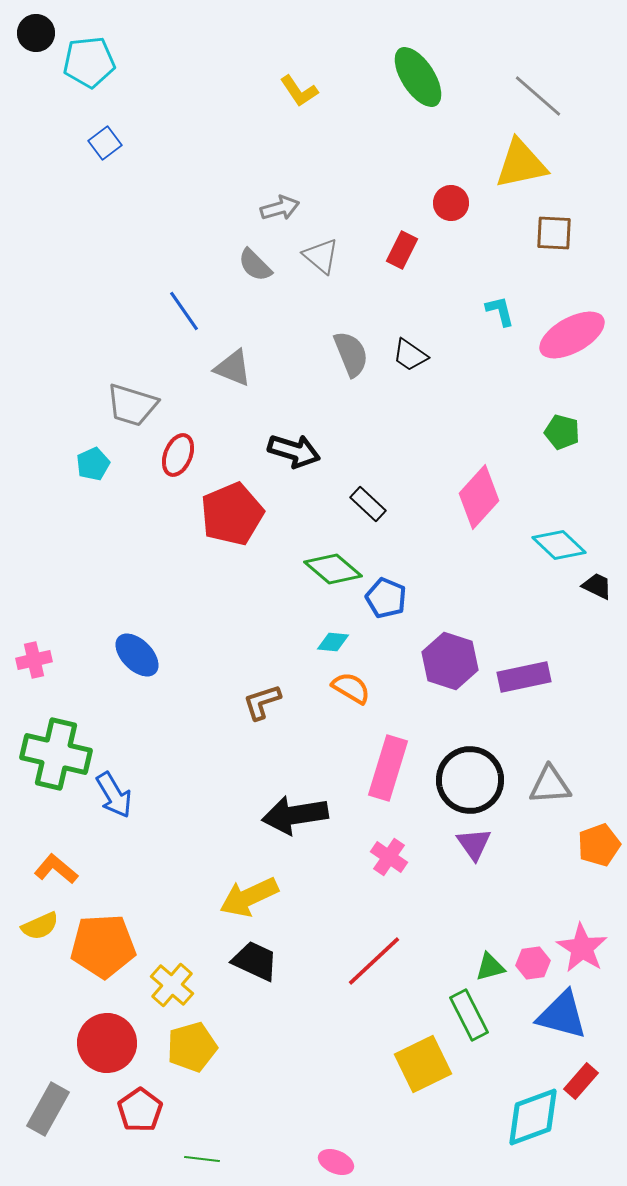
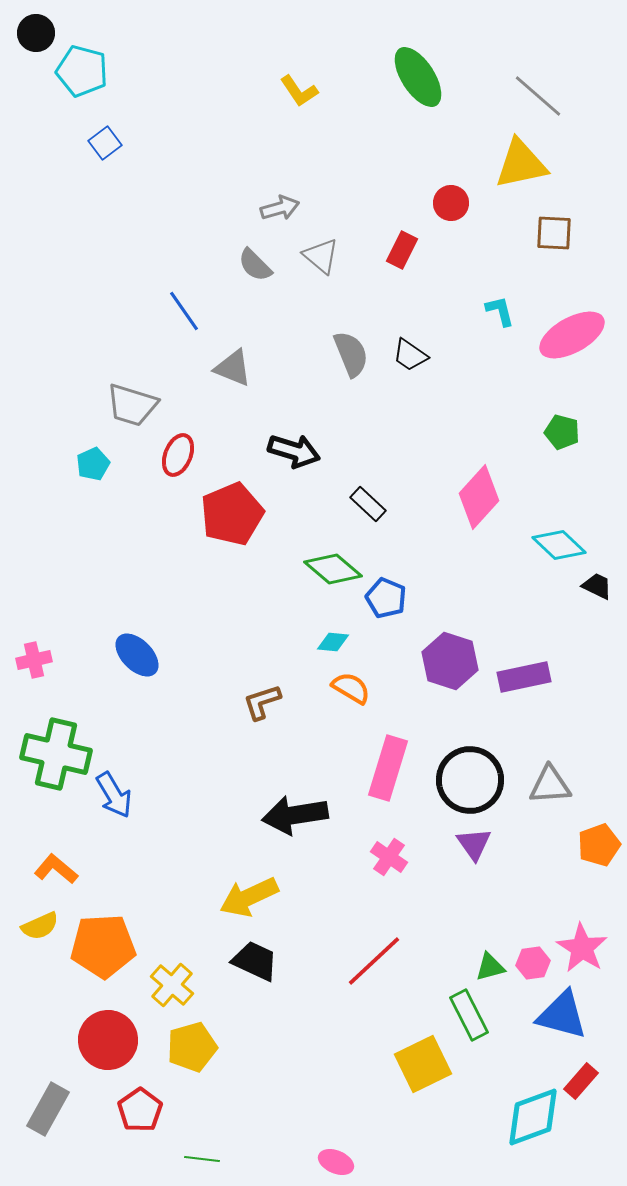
cyan pentagon at (89, 62): moved 7 px left, 9 px down; rotated 21 degrees clockwise
red circle at (107, 1043): moved 1 px right, 3 px up
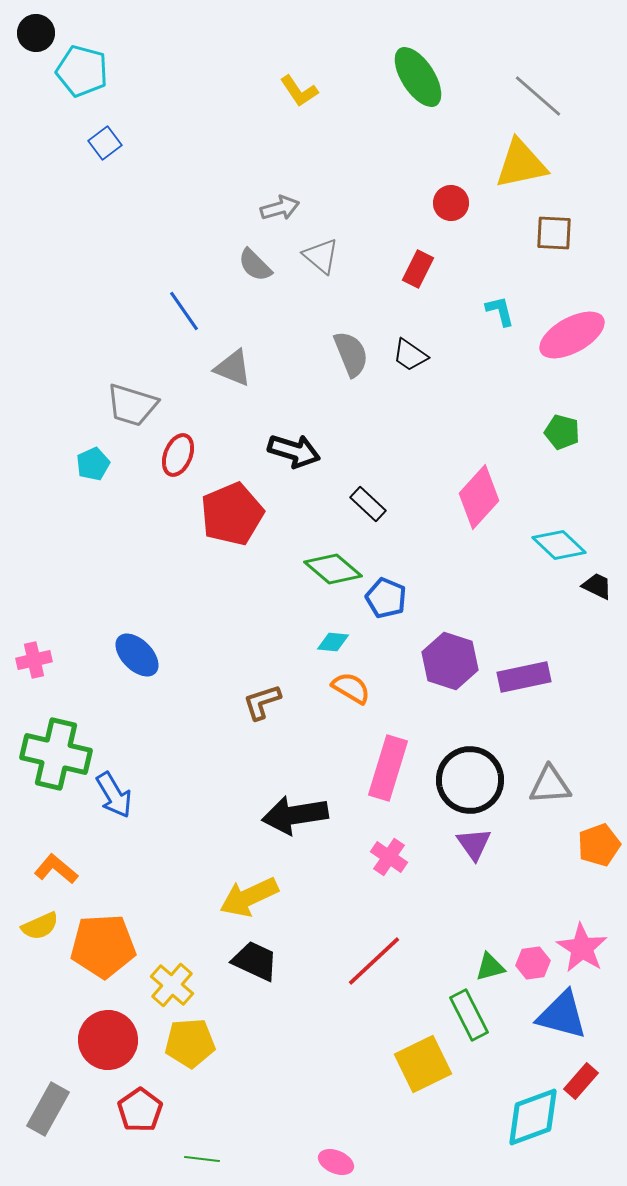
red rectangle at (402, 250): moved 16 px right, 19 px down
yellow pentagon at (192, 1047): moved 2 px left, 4 px up; rotated 12 degrees clockwise
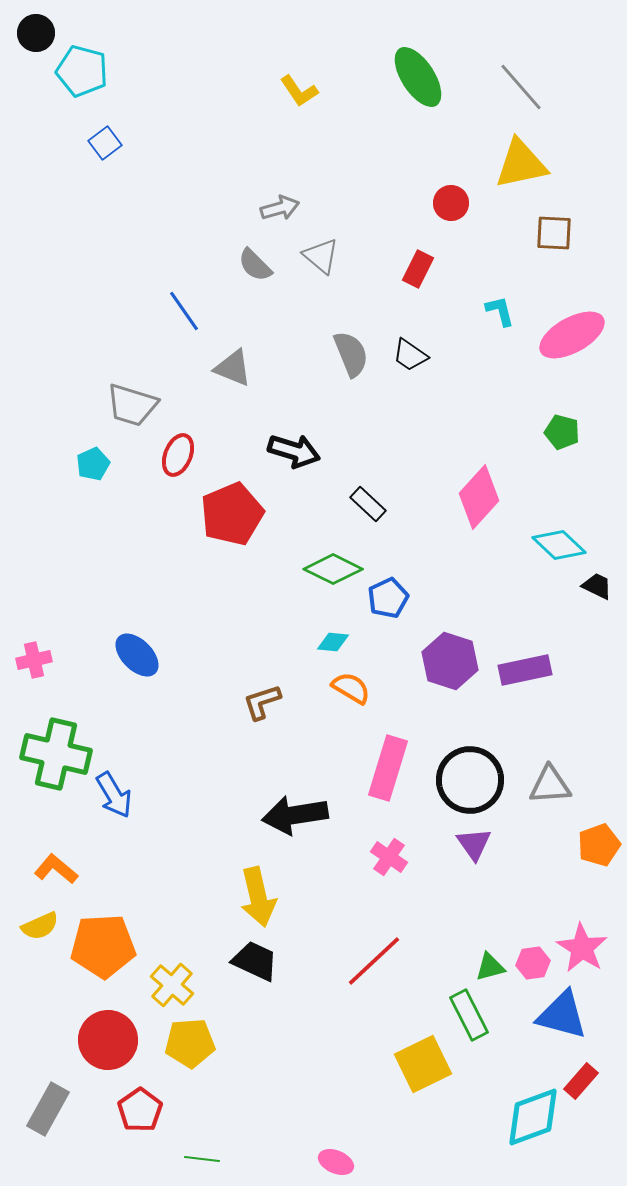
gray line at (538, 96): moved 17 px left, 9 px up; rotated 8 degrees clockwise
green diamond at (333, 569): rotated 14 degrees counterclockwise
blue pentagon at (386, 598): moved 2 px right; rotated 24 degrees clockwise
purple rectangle at (524, 677): moved 1 px right, 7 px up
yellow arrow at (249, 897): moved 9 px right; rotated 78 degrees counterclockwise
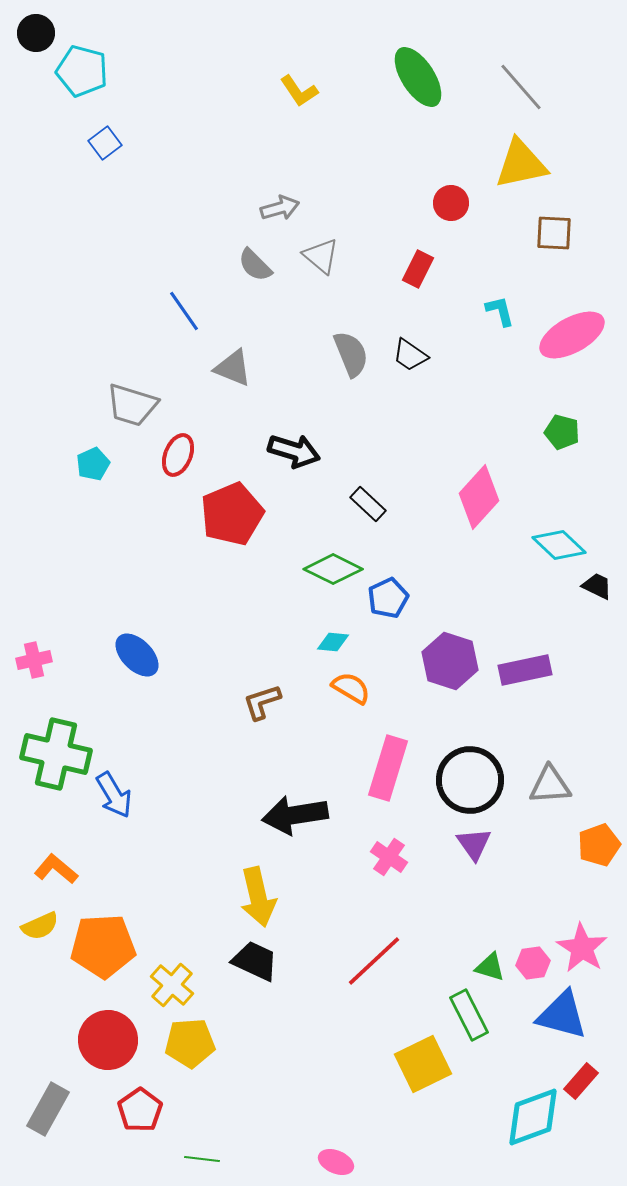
green triangle at (490, 967): rotated 32 degrees clockwise
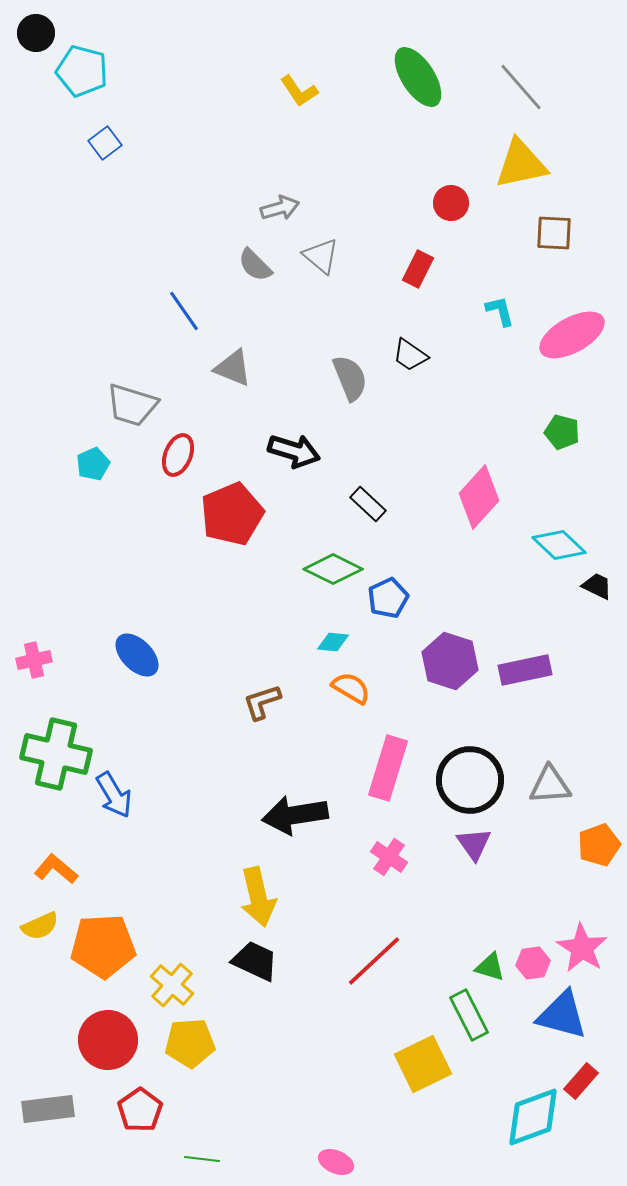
gray semicircle at (351, 354): moved 1 px left, 24 px down
gray rectangle at (48, 1109): rotated 54 degrees clockwise
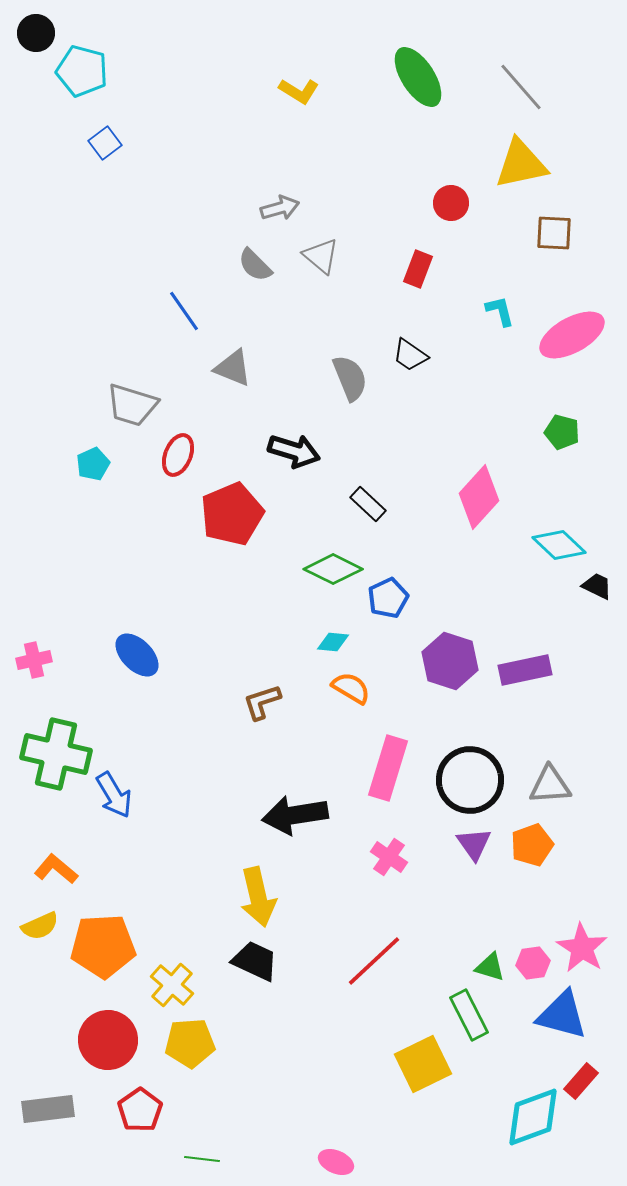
yellow L-shape at (299, 91): rotated 24 degrees counterclockwise
red rectangle at (418, 269): rotated 6 degrees counterclockwise
orange pentagon at (599, 845): moved 67 px left
